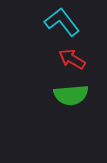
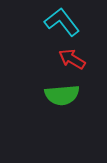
green semicircle: moved 9 px left
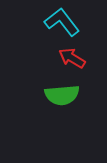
red arrow: moved 1 px up
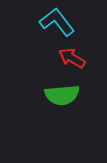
cyan L-shape: moved 5 px left
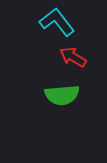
red arrow: moved 1 px right, 1 px up
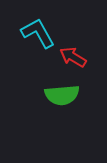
cyan L-shape: moved 19 px left, 11 px down; rotated 9 degrees clockwise
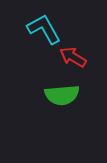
cyan L-shape: moved 6 px right, 4 px up
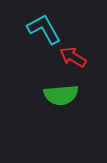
green semicircle: moved 1 px left
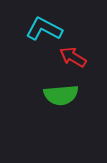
cyan L-shape: rotated 33 degrees counterclockwise
